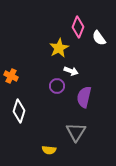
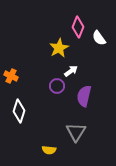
white arrow: rotated 56 degrees counterclockwise
purple semicircle: moved 1 px up
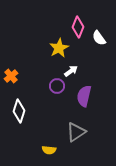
orange cross: rotated 24 degrees clockwise
gray triangle: rotated 25 degrees clockwise
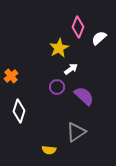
white semicircle: rotated 84 degrees clockwise
white arrow: moved 2 px up
purple circle: moved 1 px down
purple semicircle: rotated 120 degrees clockwise
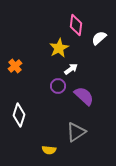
pink diamond: moved 2 px left, 2 px up; rotated 15 degrees counterclockwise
orange cross: moved 4 px right, 10 px up
purple circle: moved 1 px right, 1 px up
white diamond: moved 4 px down
